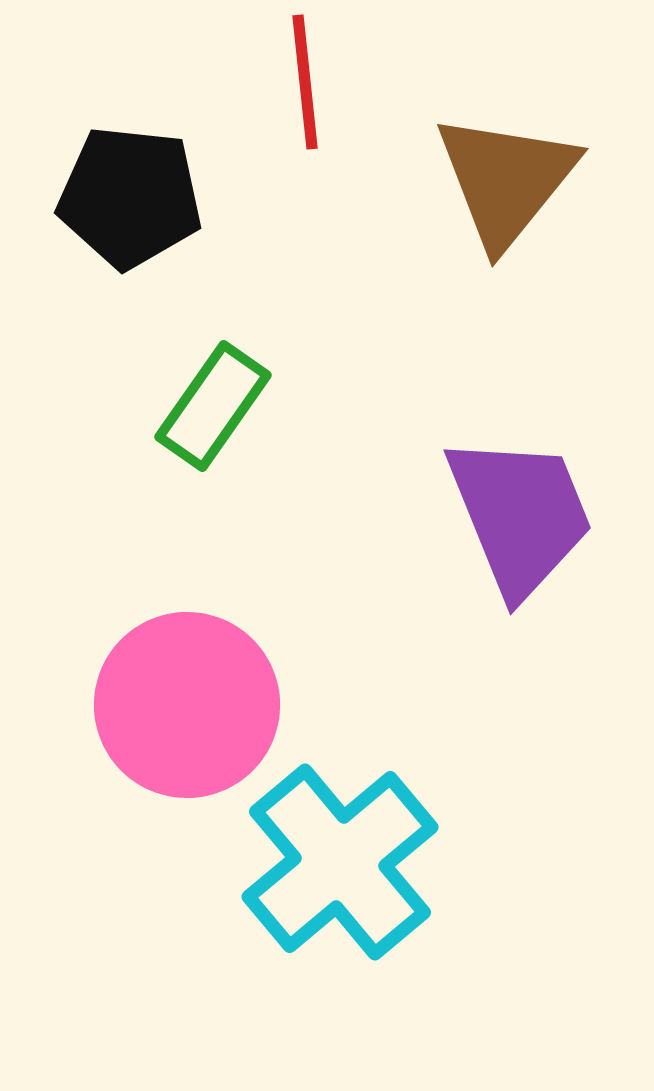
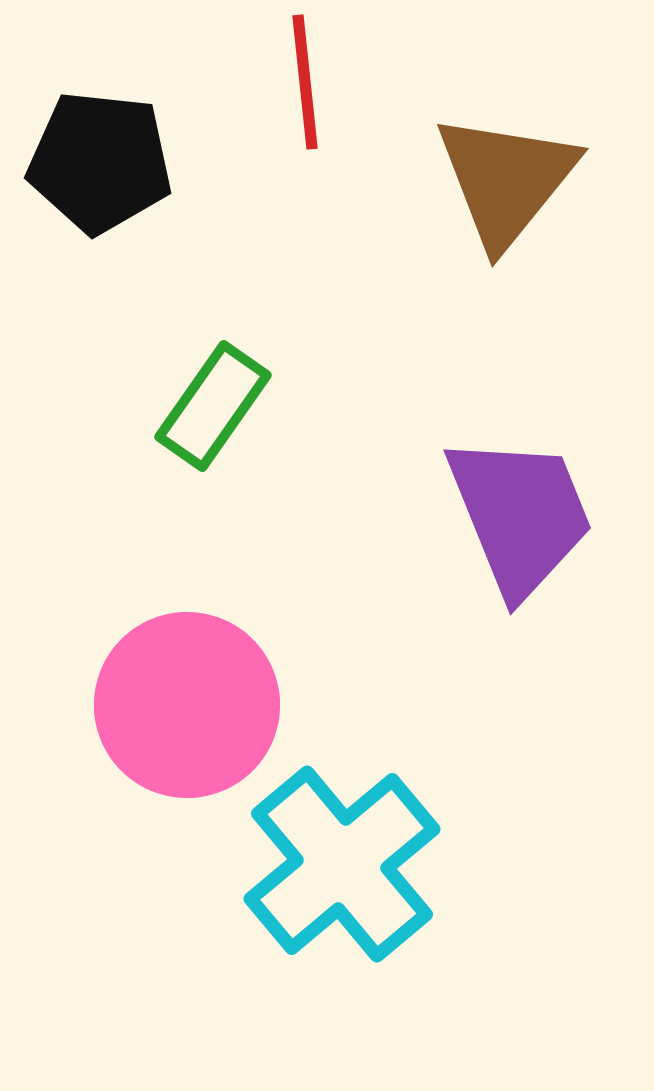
black pentagon: moved 30 px left, 35 px up
cyan cross: moved 2 px right, 2 px down
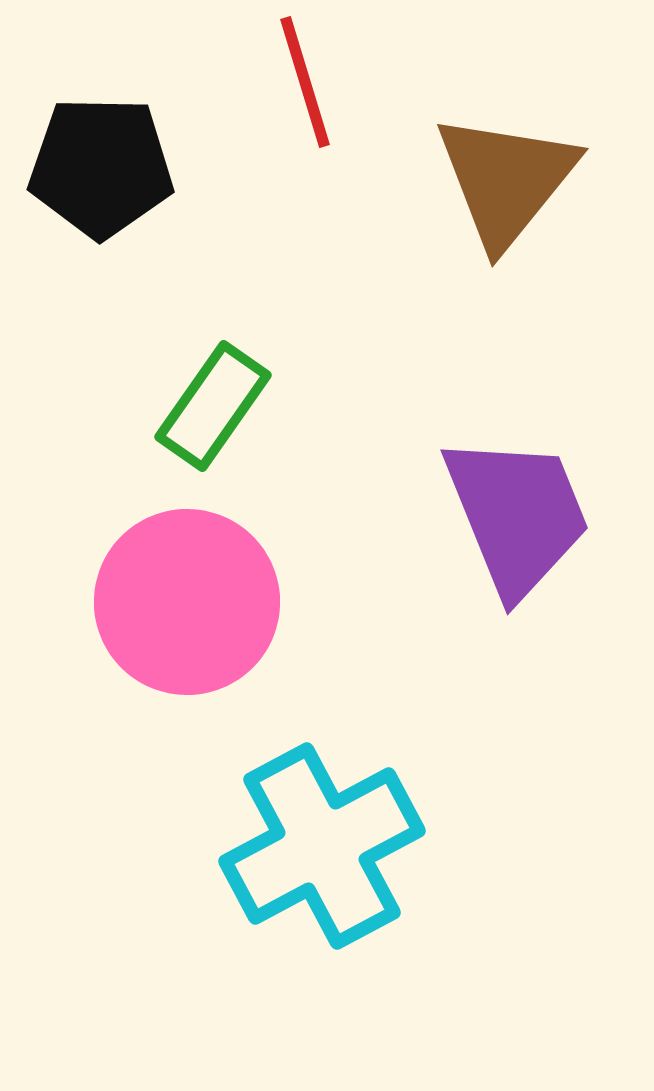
red line: rotated 11 degrees counterclockwise
black pentagon: moved 1 px right, 5 px down; rotated 5 degrees counterclockwise
purple trapezoid: moved 3 px left
pink circle: moved 103 px up
cyan cross: moved 20 px left, 18 px up; rotated 12 degrees clockwise
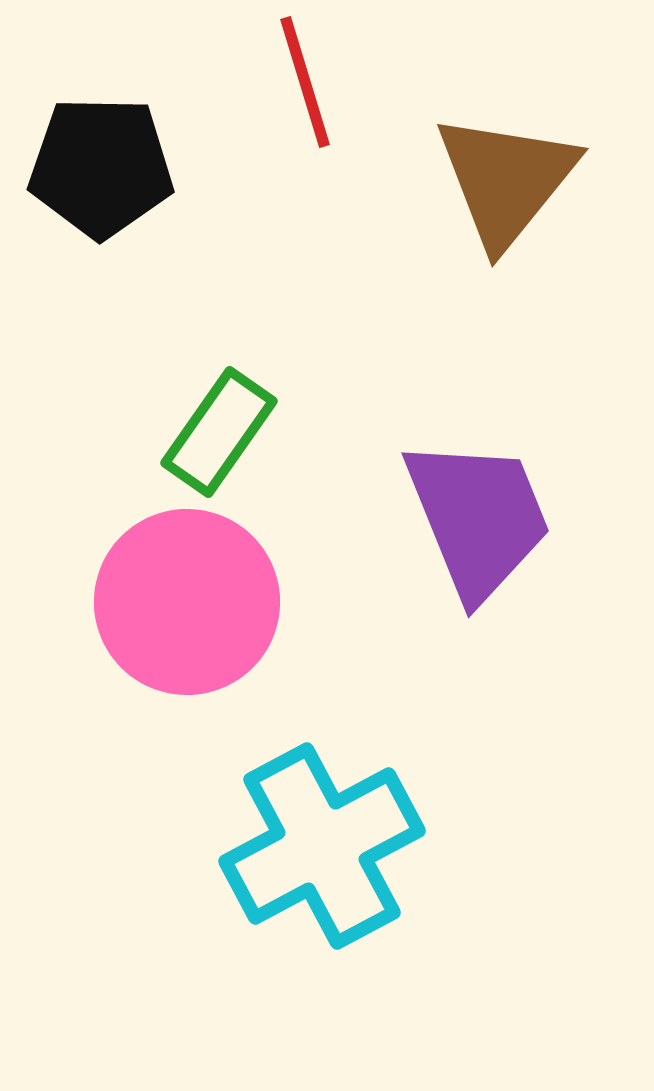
green rectangle: moved 6 px right, 26 px down
purple trapezoid: moved 39 px left, 3 px down
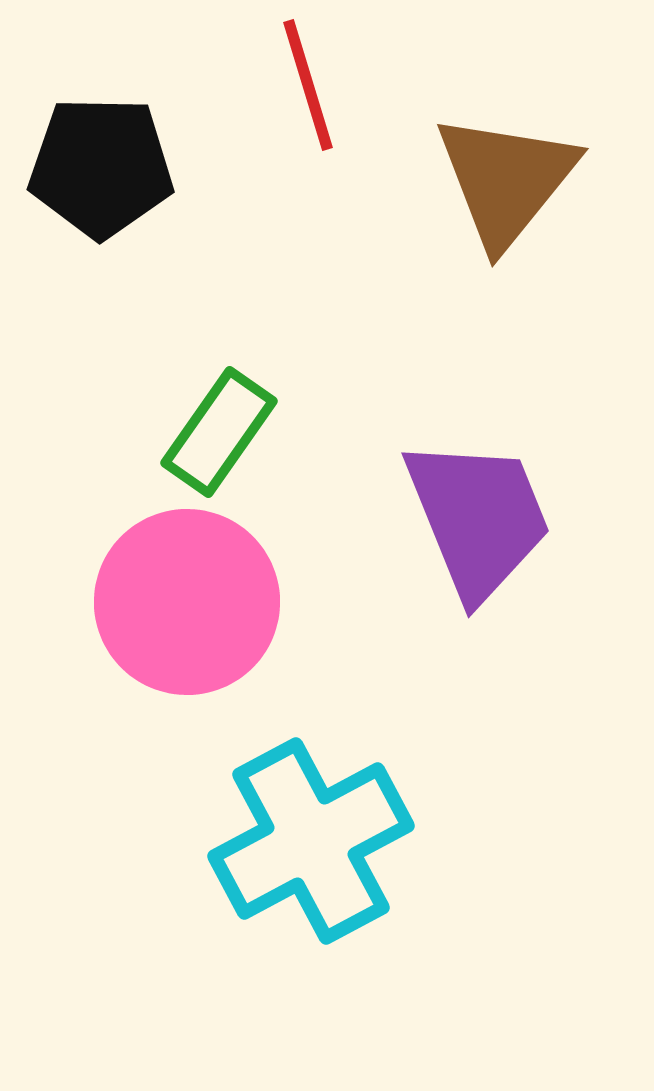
red line: moved 3 px right, 3 px down
cyan cross: moved 11 px left, 5 px up
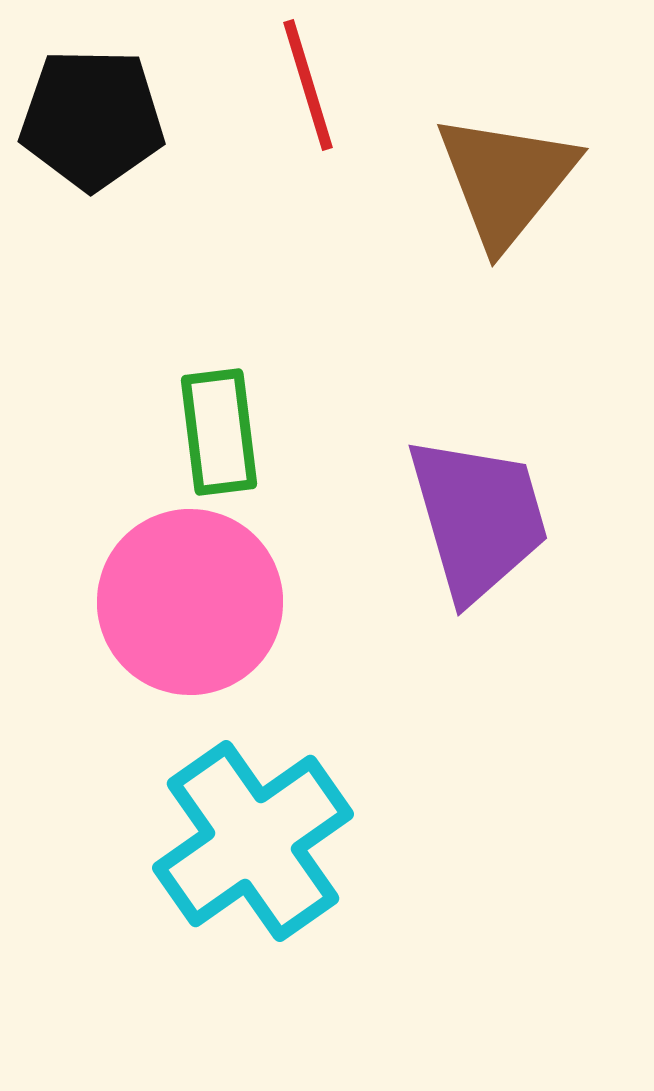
black pentagon: moved 9 px left, 48 px up
green rectangle: rotated 42 degrees counterclockwise
purple trapezoid: rotated 6 degrees clockwise
pink circle: moved 3 px right
cyan cross: moved 58 px left; rotated 7 degrees counterclockwise
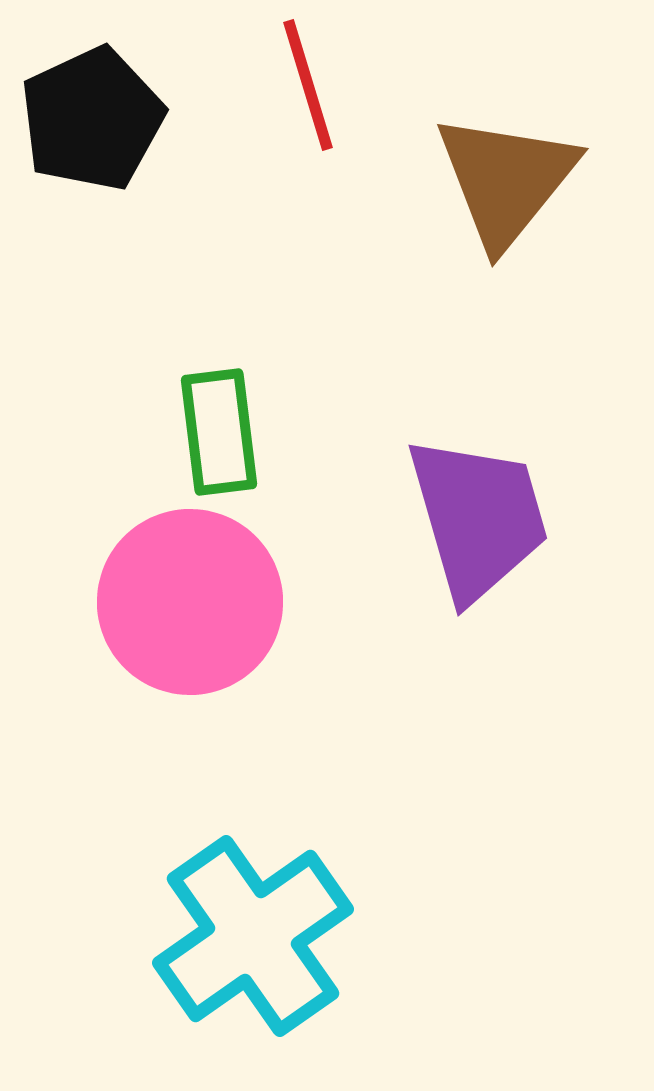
black pentagon: rotated 26 degrees counterclockwise
cyan cross: moved 95 px down
